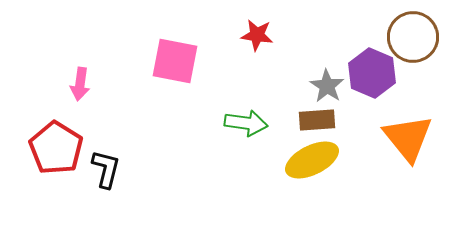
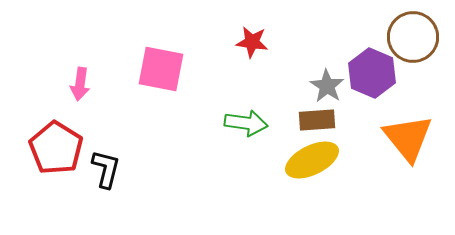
red star: moved 5 px left, 7 px down
pink square: moved 14 px left, 8 px down
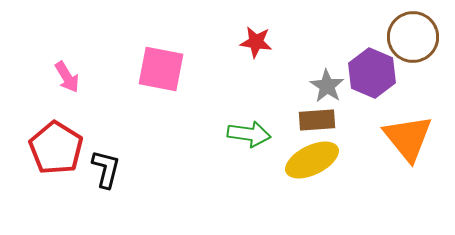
red star: moved 4 px right
pink arrow: moved 13 px left, 7 px up; rotated 40 degrees counterclockwise
green arrow: moved 3 px right, 11 px down
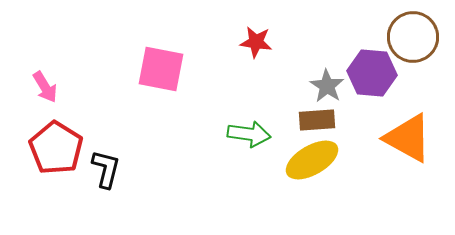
purple hexagon: rotated 18 degrees counterclockwise
pink arrow: moved 22 px left, 10 px down
orange triangle: rotated 22 degrees counterclockwise
yellow ellipse: rotated 4 degrees counterclockwise
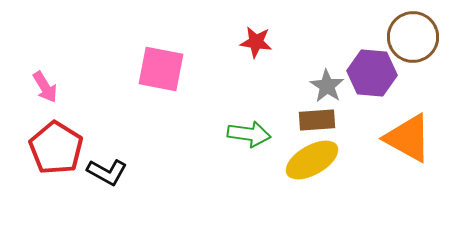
black L-shape: moved 1 px right, 3 px down; rotated 105 degrees clockwise
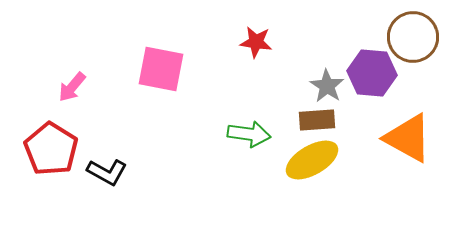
pink arrow: moved 27 px right; rotated 72 degrees clockwise
red pentagon: moved 5 px left, 1 px down
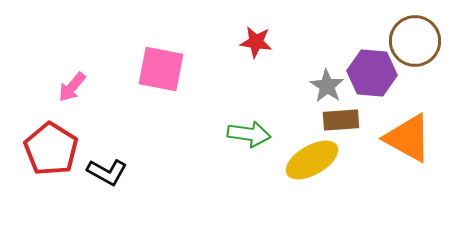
brown circle: moved 2 px right, 4 px down
brown rectangle: moved 24 px right
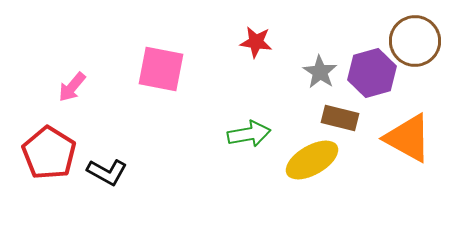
purple hexagon: rotated 21 degrees counterclockwise
gray star: moved 7 px left, 14 px up
brown rectangle: moved 1 px left, 2 px up; rotated 18 degrees clockwise
green arrow: rotated 18 degrees counterclockwise
red pentagon: moved 2 px left, 4 px down
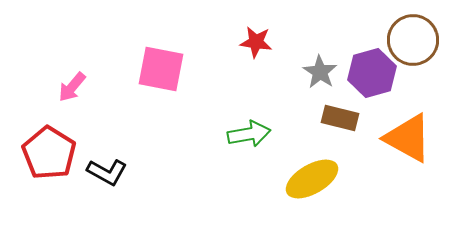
brown circle: moved 2 px left, 1 px up
yellow ellipse: moved 19 px down
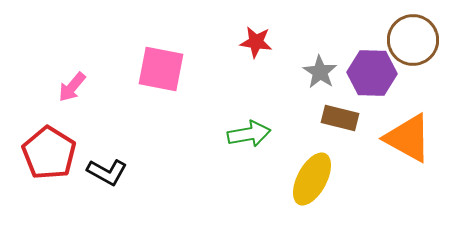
purple hexagon: rotated 18 degrees clockwise
yellow ellipse: rotated 32 degrees counterclockwise
